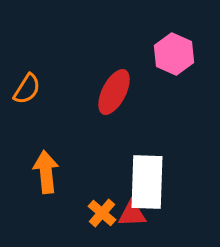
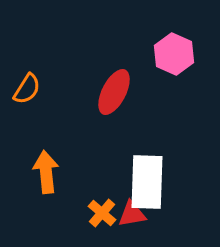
red triangle: rotated 8 degrees counterclockwise
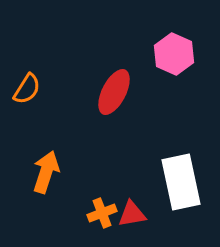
orange arrow: rotated 24 degrees clockwise
white rectangle: moved 34 px right; rotated 14 degrees counterclockwise
orange cross: rotated 28 degrees clockwise
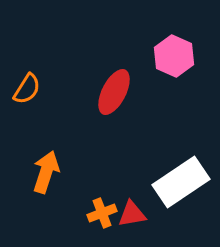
pink hexagon: moved 2 px down
white rectangle: rotated 68 degrees clockwise
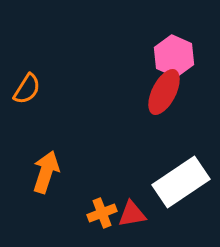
red ellipse: moved 50 px right
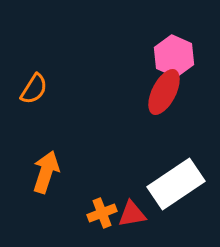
orange semicircle: moved 7 px right
white rectangle: moved 5 px left, 2 px down
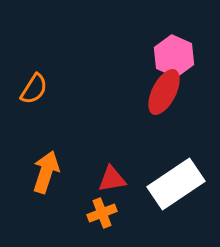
red triangle: moved 20 px left, 35 px up
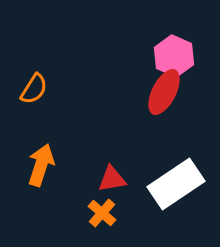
orange arrow: moved 5 px left, 7 px up
orange cross: rotated 28 degrees counterclockwise
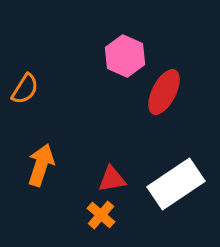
pink hexagon: moved 49 px left
orange semicircle: moved 9 px left
orange cross: moved 1 px left, 2 px down
